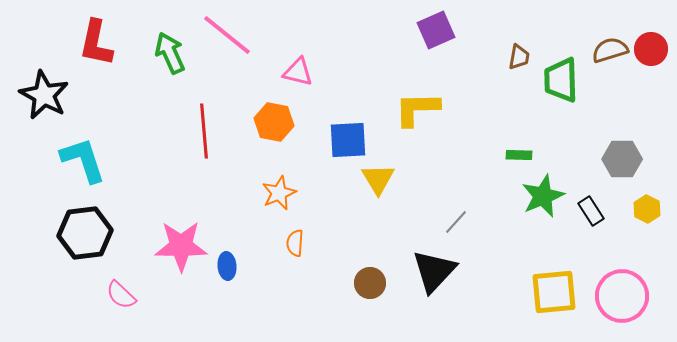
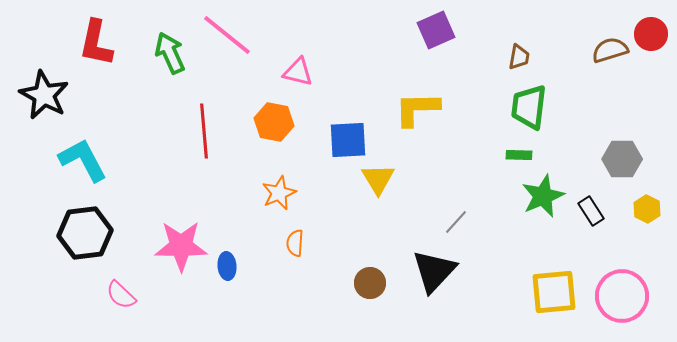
red circle: moved 15 px up
green trapezoid: moved 32 px left, 27 px down; rotated 9 degrees clockwise
cyan L-shape: rotated 10 degrees counterclockwise
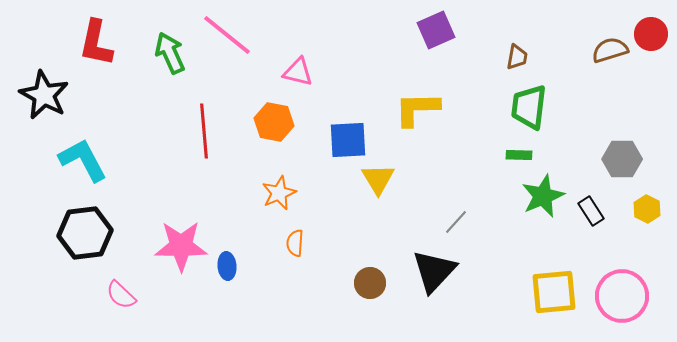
brown trapezoid: moved 2 px left
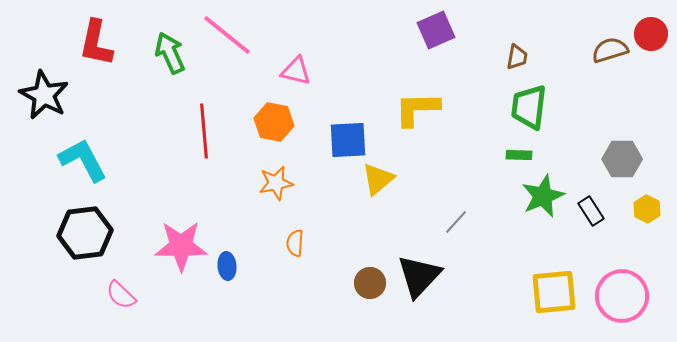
pink triangle: moved 2 px left, 1 px up
yellow triangle: rotated 21 degrees clockwise
orange star: moved 3 px left, 10 px up; rotated 12 degrees clockwise
black triangle: moved 15 px left, 5 px down
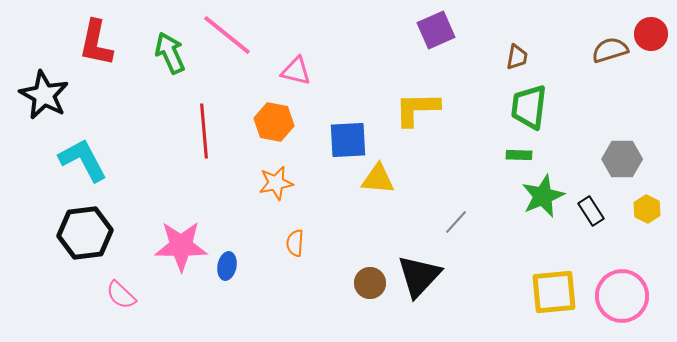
yellow triangle: rotated 45 degrees clockwise
blue ellipse: rotated 16 degrees clockwise
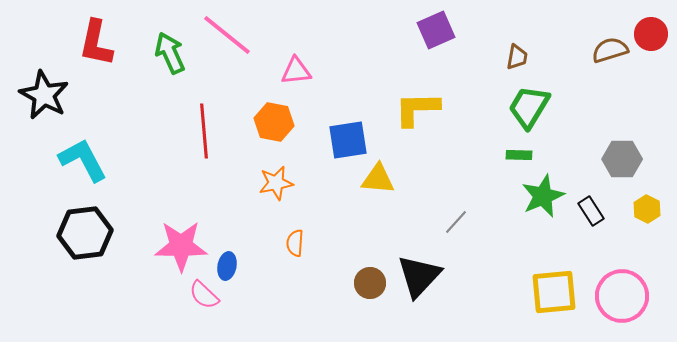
pink triangle: rotated 20 degrees counterclockwise
green trapezoid: rotated 24 degrees clockwise
blue square: rotated 6 degrees counterclockwise
pink semicircle: moved 83 px right
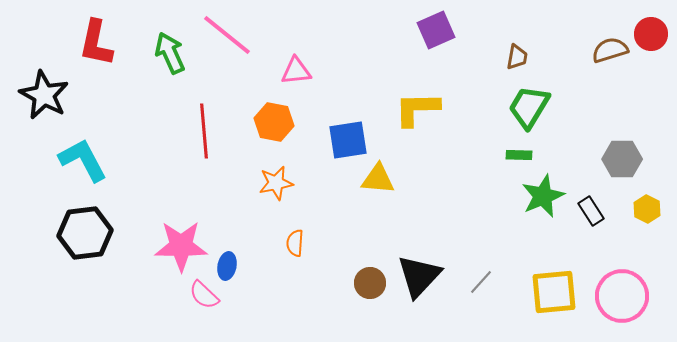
gray line: moved 25 px right, 60 px down
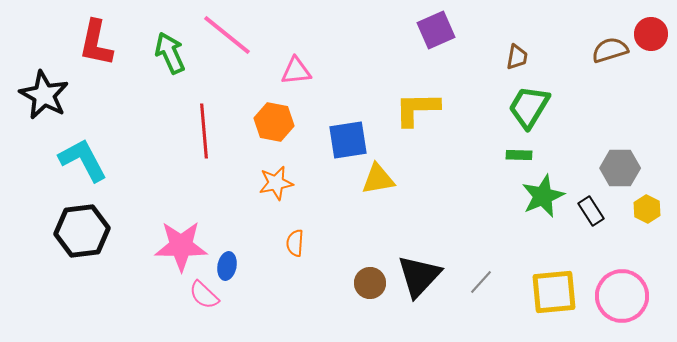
gray hexagon: moved 2 px left, 9 px down
yellow triangle: rotated 15 degrees counterclockwise
black hexagon: moved 3 px left, 2 px up
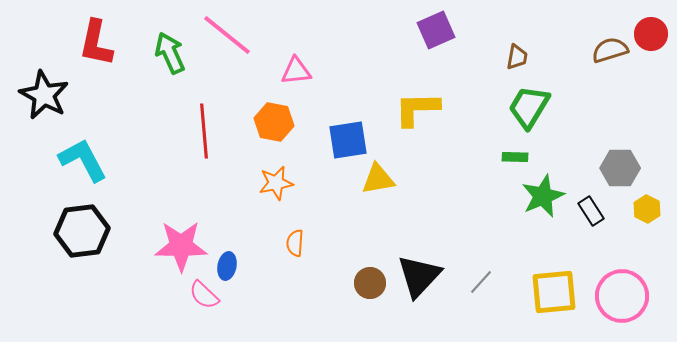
green rectangle: moved 4 px left, 2 px down
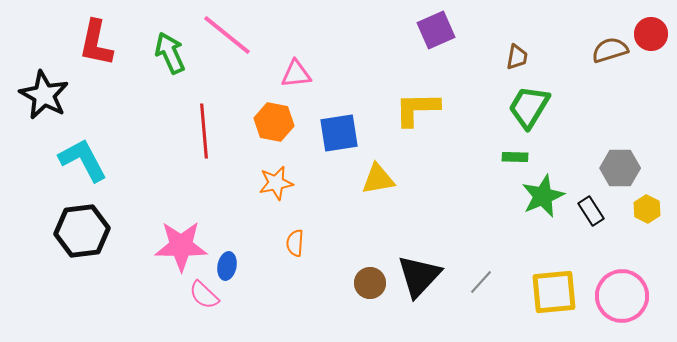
pink triangle: moved 3 px down
blue square: moved 9 px left, 7 px up
